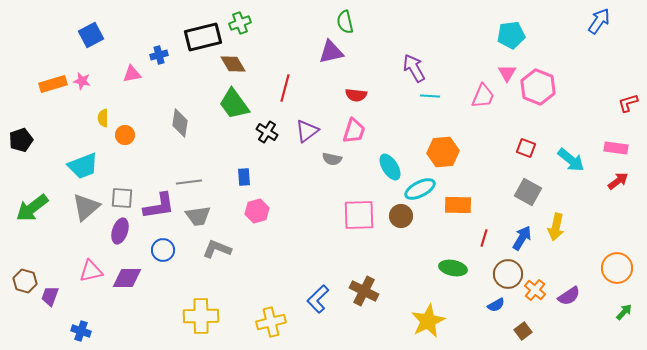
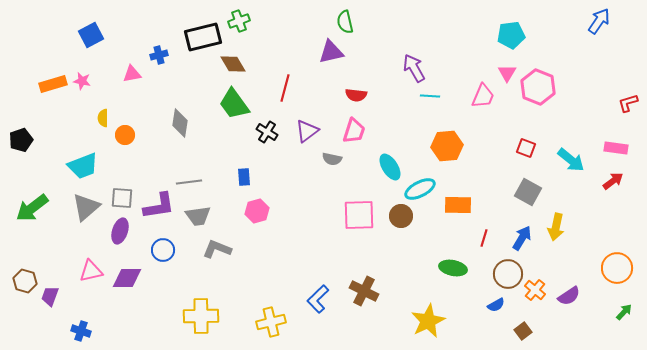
green cross at (240, 23): moved 1 px left, 2 px up
orange hexagon at (443, 152): moved 4 px right, 6 px up
red arrow at (618, 181): moved 5 px left
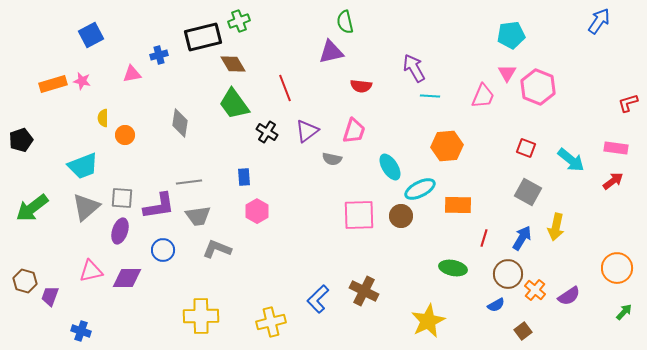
red line at (285, 88): rotated 36 degrees counterclockwise
red semicircle at (356, 95): moved 5 px right, 9 px up
pink hexagon at (257, 211): rotated 15 degrees counterclockwise
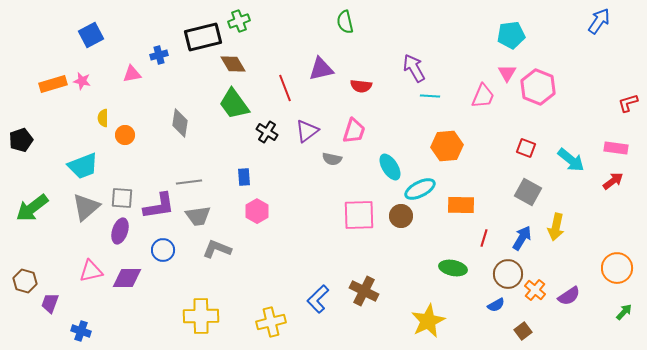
purple triangle at (331, 52): moved 10 px left, 17 px down
orange rectangle at (458, 205): moved 3 px right
purple trapezoid at (50, 296): moved 7 px down
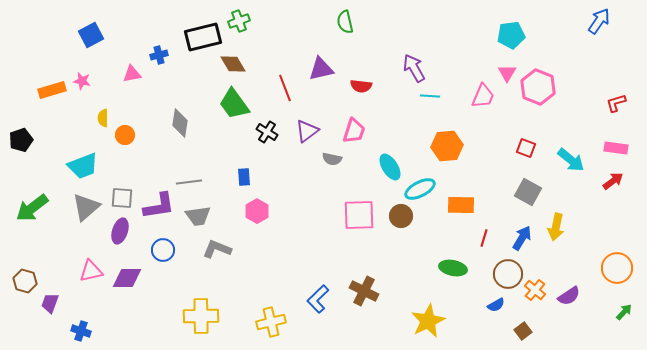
orange rectangle at (53, 84): moved 1 px left, 6 px down
red L-shape at (628, 103): moved 12 px left
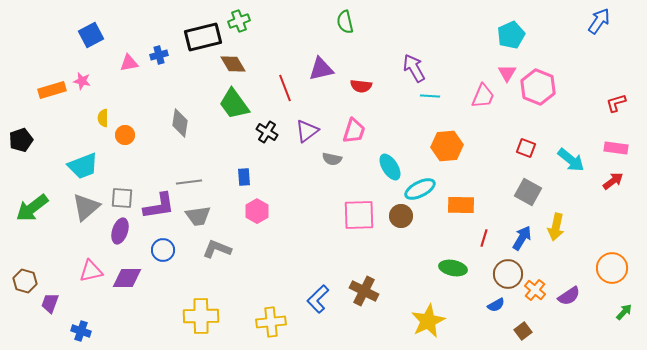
cyan pentagon at (511, 35): rotated 16 degrees counterclockwise
pink triangle at (132, 74): moved 3 px left, 11 px up
orange circle at (617, 268): moved 5 px left
yellow cross at (271, 322): rotated 8 degrees clockwise
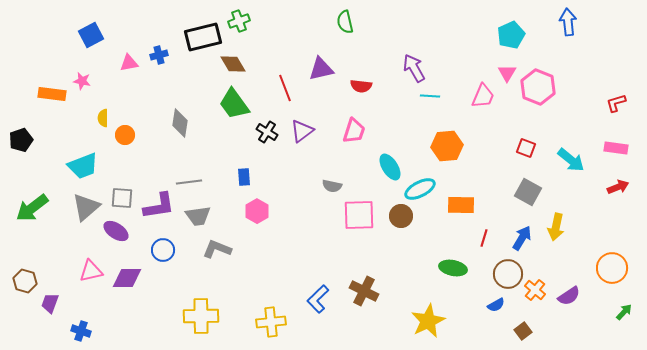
blue arrow at (599, 21): moved 31 px left, 1 px down; rotated 40 degrees counterclockwise
orange rectangle at (52, 90): moved 4 px down; rotated 24 degrees clockwise
purple triangle at (307, 131): moved 5 px left
gray semicircle at (332, 159): moved 27 px down
red arrow at (613, 181): moved 5 px right, 6 px down; rotated 15 degrees clockwise
purple ellipse at (120, 231): moved 4 px left; rotated 75 degrees counterclockwise
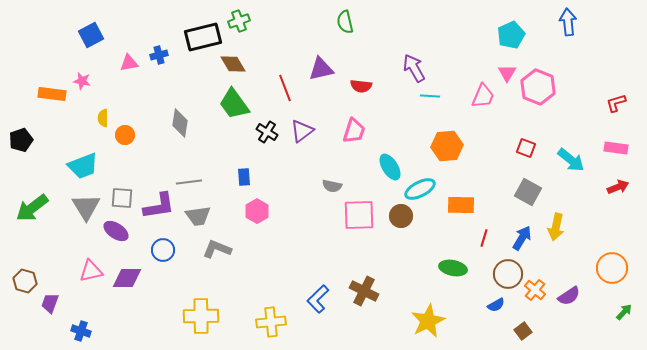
gray triangle at (86, 207): rotated 20 degrees counterclockwise
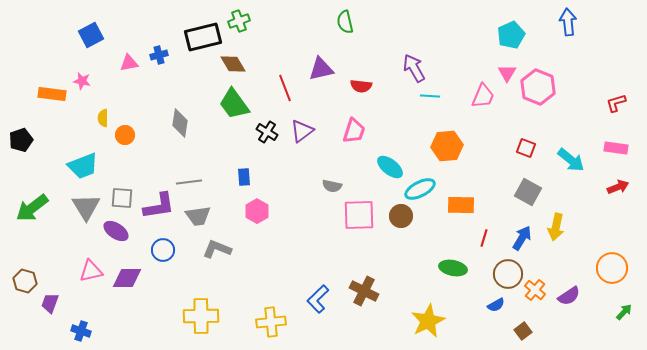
cyan ellipse at (390, 167): rotated 20 degrees counterclockwise
